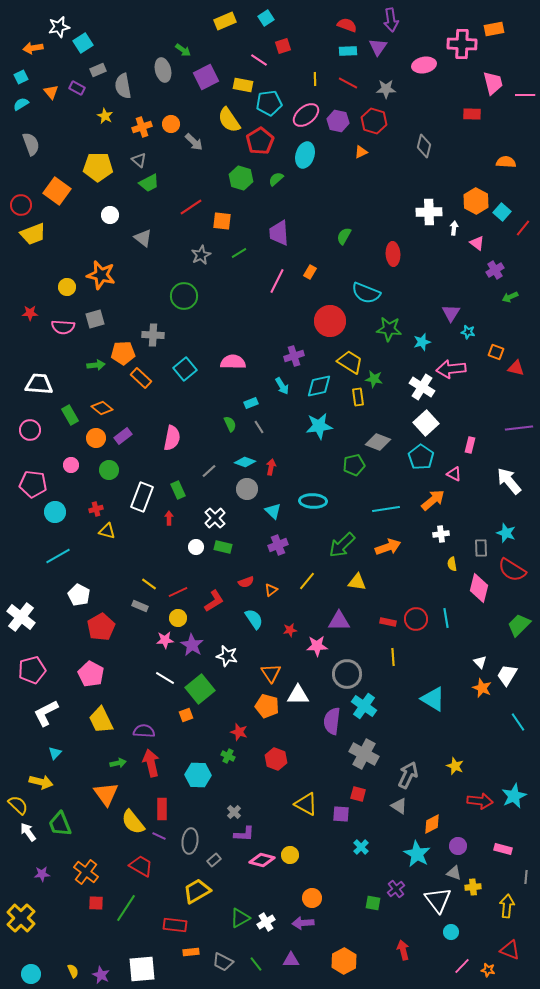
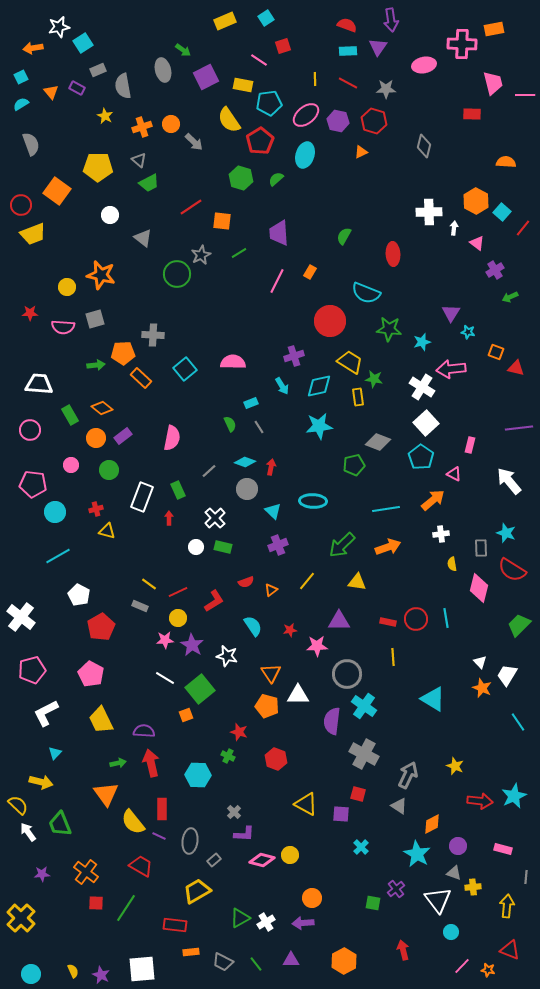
green circle at (184, 296): moved 7 px left, 22 px up
cyan semicircle at (254, 619): moved 1 px left, 7 px down
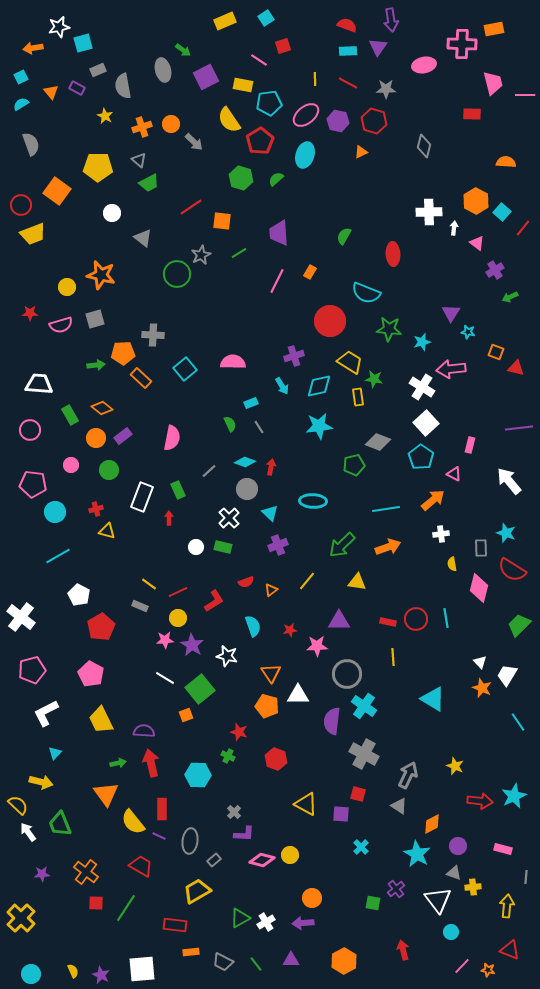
cyan square at (83, 43): rotated 18 degrees clockwise
white circle at (110, 215): moved 2 px right, 2 px up
pink semicircle at (63, 327): moved 2 px left, 2 px up; rotated 20 degrees counterclockwise
cyan triangle at (273, 511): moved 3 px left, 2 px down
white cross at (215, 518): moved 14 px right
cyan semicircle at (253, 626): rotated 15 degrees clockwise
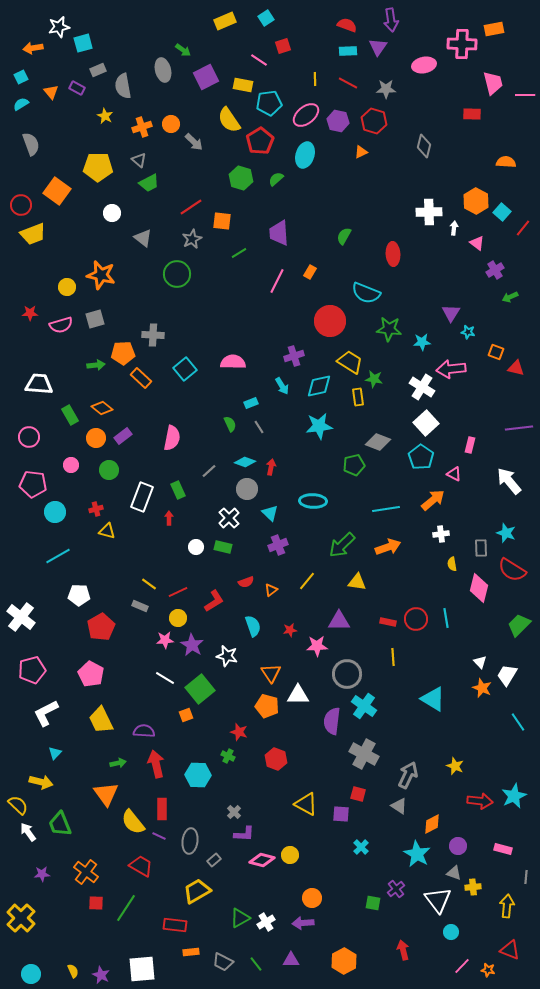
gray star at (201, 255): moved 9 px left, 16 px up
cyan star at (422, 342): rotated 12 degrees clockwise
pink circle at (30, 430): moved 1 px left, 7 px down
white pentagon at (79, 595): rotated 25 degrees counterclockwise
red arrow at (151, 763): moved 5 px right, 1 px down
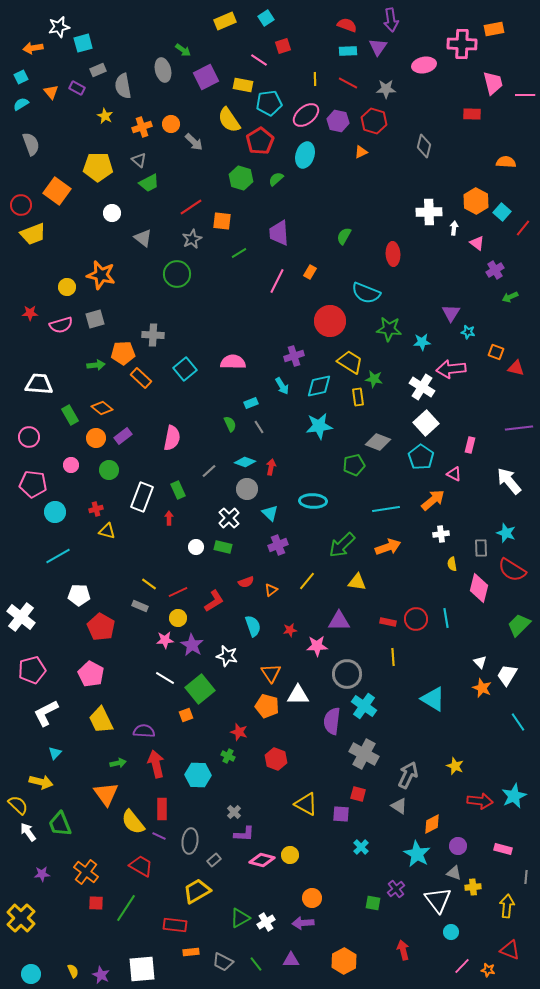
red pentagon at (101, 627): rotated 12 degrees counterclockwise
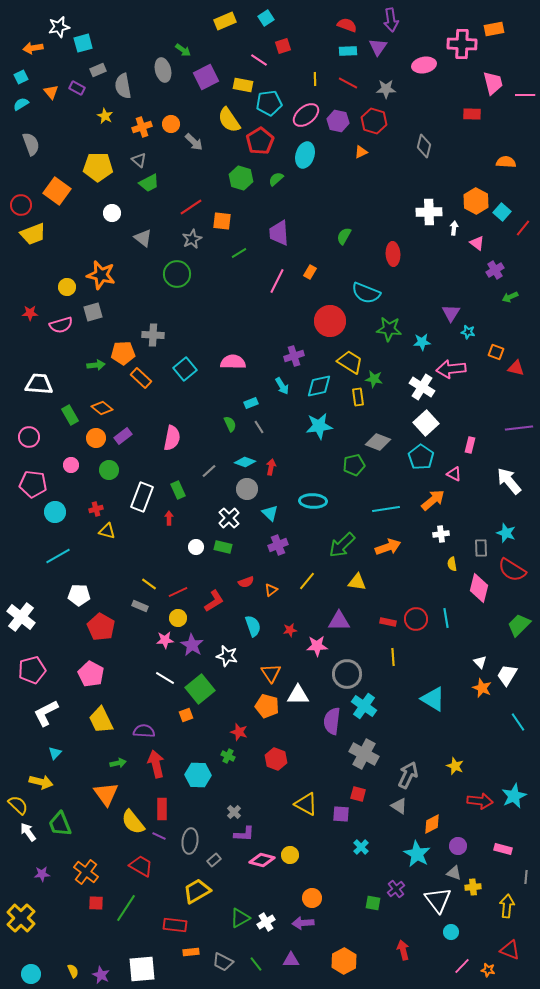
gray square at (95, 319): moved 2 px left, 7 px up
